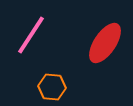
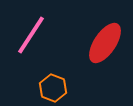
orange hexagon: moved 1 px right, 1 px down; rotated 16 degrees clockwise
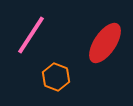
orange hexagon: moved 3 px right, 11 px up
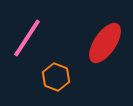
pink line: moved 4 px left, 3 px down
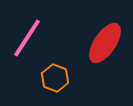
orange hexagon: moved 1 px left, 1 px down
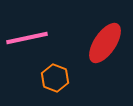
pink line: rotated 45 degrees clockwise
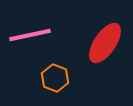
pink line: moved 3 px right, 3 px up
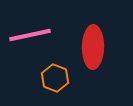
red ellipse: moved 12 px left, 4 px down; rotated 33 degrees counterclockwise
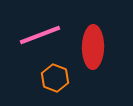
pink line: moved 10 px right; rotated 9 degrees counterclockwise
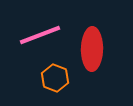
red ellipse: moved 1 px left, 2 px down
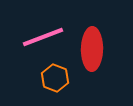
pink line: moved 3 px right, 2 px down
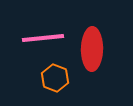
pink line: moved 1 px down; rotated 15 degrees clockwise
